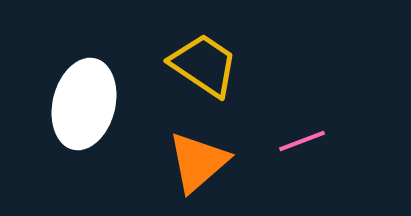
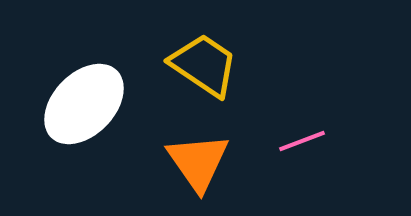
white ellipse: rotated 30 degrees clockwise
orange triangle: rotated 24 degrees counterclockwise
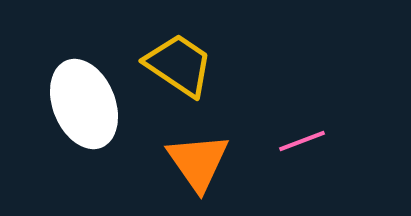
yellow trapezoid: moved 25 px left
white ellipse: rotated 66 degrees counterclockwise
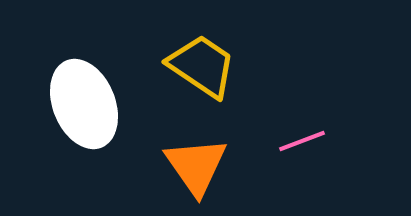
yellow trapezoid: moved 23 px right, 1 px down
orange triangle: moved 2 px left, 4 px down
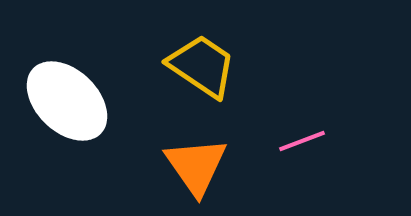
white ellipse: moved 17 px left, 3 px up; rotated 24 degrees counterclockwise
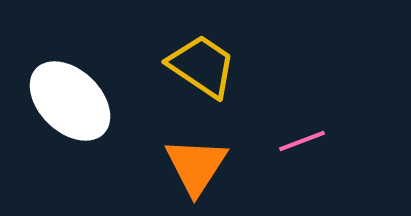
white ellipse: moved 3 px right
orange triangle: rotated 8 degrees clockwise
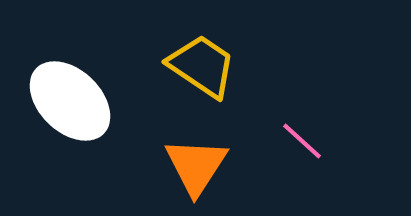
pink line: rotated 63 degrees clockwise
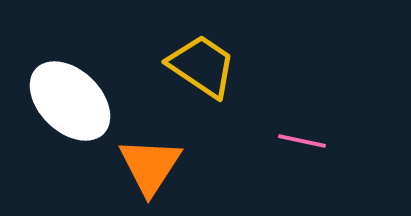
pink line: rotated 30 degrees counterclockwise
orange triangle: moved 46 px left
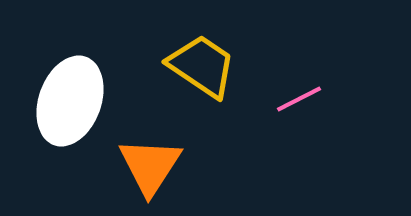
white ellipse: rotated 66 degrees clockwise
pink line: moved 3 px left, 42 px up; rotated 39 degrees counterclockwise
